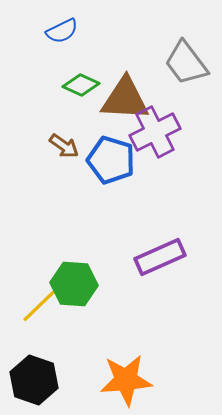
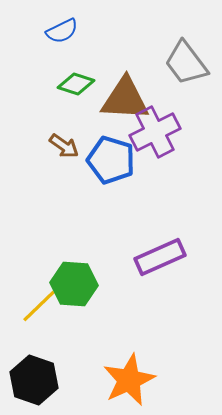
green diamond: moved 5 px left, 1 px up; rotated 6 degrees counterclockwise
orange star: moved 3 px right; rotated 20 degrees counterclockwise
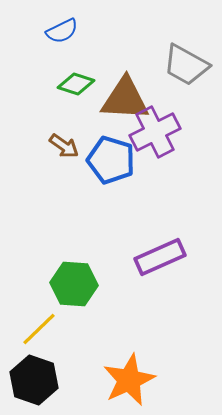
gray trapezoid: moved 2 px down; rotated 24 degrees counterclockwise
yellow line: moved 23 px down
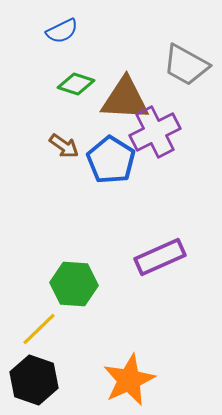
blue pentagon: rotated 15 degrees clockwise
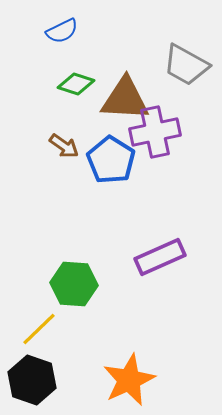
purple cross: rotated 15 degrees clockwise
black hexagon: moved 2 px left
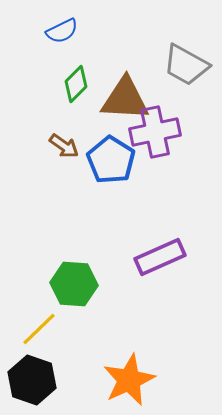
green diamond: rotated 63 degrees counterclockwise
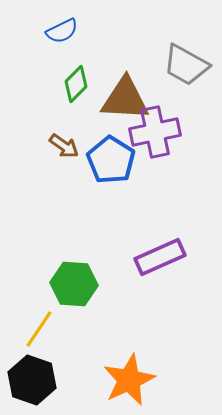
yellow line: rotated 12 degrees counterclockwise
